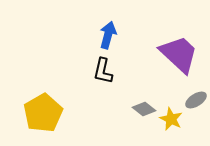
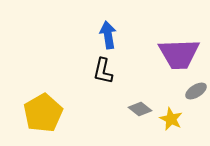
blue arrow: rotated 24 degrees counterclockwise
purple trapezoid: rotated 135 degrees clockwise
gray ellipse: moved 9 px up
gray diamond: moved 4 px left
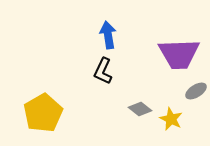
black L-shape: rotated 12 degrees clockwise
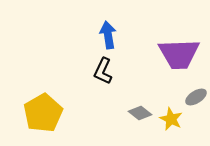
gray ellipse: moved 6 px down
gray diamond: moved 4 px down
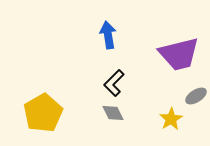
purple trapezoid: rotated 12 degrees counterclockwise
black L-shape: moved 11 px right, 12 px down; rotated 20 degrees clockwise
gray ellipse: moved 1 px up
gray diamond: moved 27 px left; rotated 25 degrees clockwise
yellow star: rotated 15 degrees clockwise
